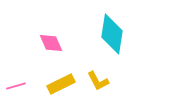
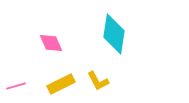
cyan diamond: moved 2 px right
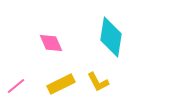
cyan diamond: moved 3 px left, 3 px down
yellow L-shape: moved 1 px down
pink line: rotated 24 degrees counterclockwise
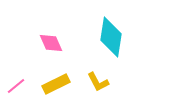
yellow rectangle: moved 5 px left
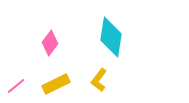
pink diamond: moved 1 px left; rotated 60 degrees clockwise
yellow L-shape: moved 1 px right, 2 px up; rotated 65 degrees clockwise
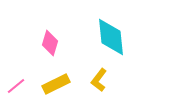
cyan diamond: rotated 15 degrees counterclockwise
pink diamond: rotated 20 degrees counterclockwise
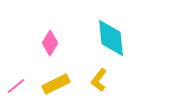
cyan diamond: moved 1 px down
pink diamond: rotated 15 degrees clockwise
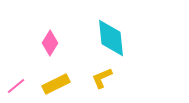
yellow L-shape: moved 3 px right, 2 px up; rotated 30 degrees clockwise
